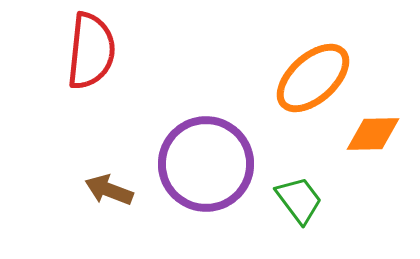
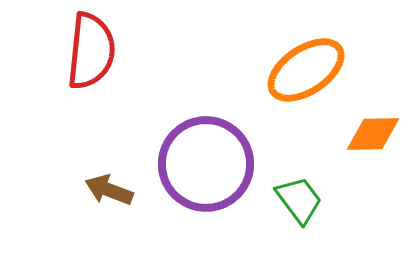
orange ellipse: moved 7 px left, 8 px up; rotated 8 degrees clockwise
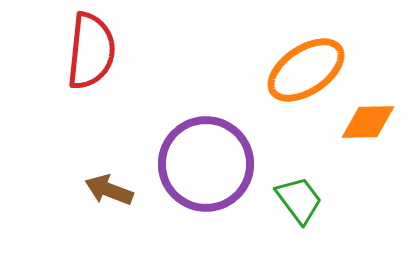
orange diamond: moved 5 px left, 12 px up
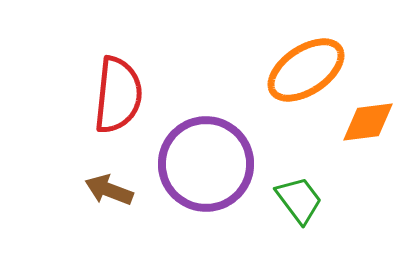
red semicircle: moved 27 px right, 44 px down
orange diamond: rotated 6 degrees counterclockwise
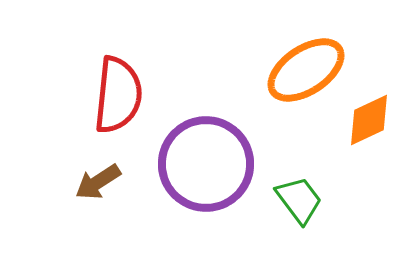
orange diamond: moved 1 px right, 2 px up; rotated 18 degrees counterclockwise
brown arrow: moved 11 px left, 8 px up; rotated 54 degrees counterclockwise
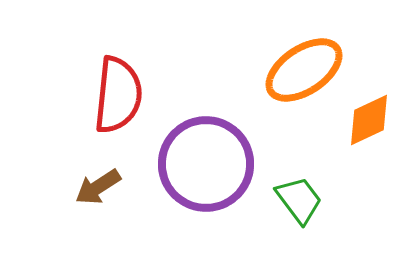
orange ellipse: moved 2 px left
brown arrow: moved 5 px down
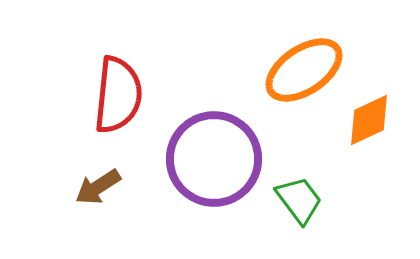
purple circle: moved 8 px right, 5 px up
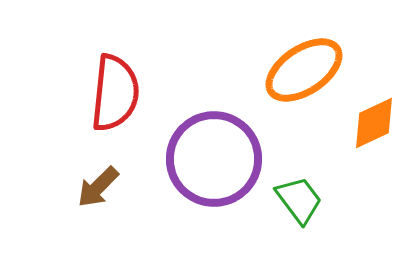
red semicircle: moved 3 px left, 2 px up
orange diamond: moved 5 px right, 3 px down
brown arrow: rotated 12 degrees counterclockwise
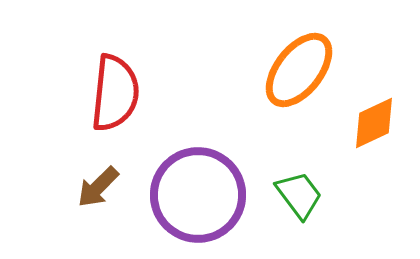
orange ellipse: moved 5 px left; rotated 18 degrees counterclockwise
purple circle: moved 16 px left, 36 px down
green trapezoid: moved 5 px up
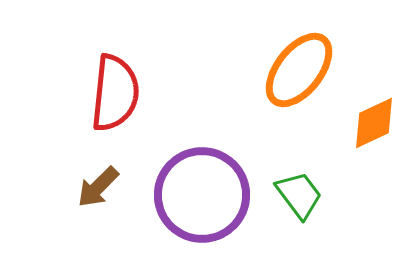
purple circle: moved 4 px right
